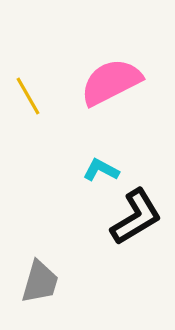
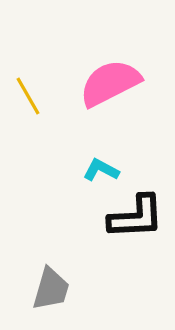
pink semicircle: moved 1 px left, 1 px down
black L-shape: rotated 28 degrees clockwise
gray trapezoid: moved 11 px right, 7 px down
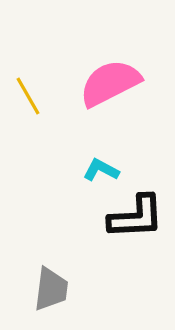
gray trapezoid: rotated 9 degrees counterclockwise
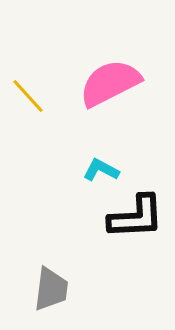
yellow line: rotated 12 degrees counterclockwise
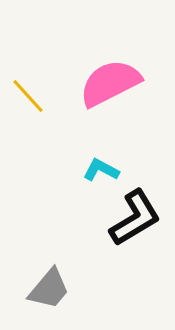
black L-shape: moved 1 px left, 1 px down; rotated 28 degrees counterclockwise
gray trapezoid: moved 2 px left; rotated 33 degrees clockwise
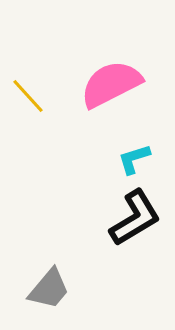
pink semicircle: moved 1 px right, 1 px down
cyan L-shape: moved 33 px right, 11 px up; rotated 45 degrees counterclockwise
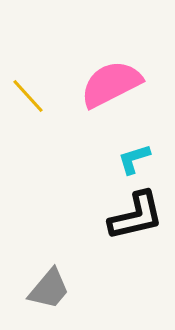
black L-shape: moved 1 px right, 2 px up; rotated 18 degrees clockwise
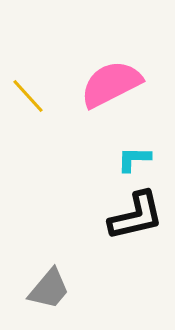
cyan L-shape: rotated 18 degrees clockwise
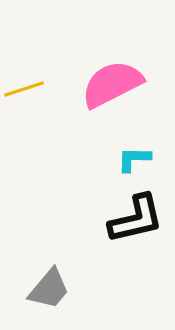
pink semicircle: moved 1 px right
yellow line: moved 4 px left, 7 px up; rotated 66 degrees counterclockwise
black L-shape: moved 3 px down
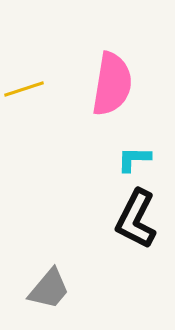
pink semicircle: rotated 126 degrees clockwise
black L-shape: rotated 130 degrees clockwise
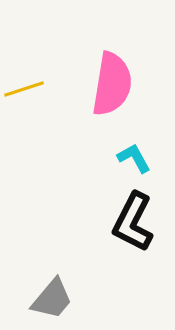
cyan L-shape: moved 1 px up; rotated 60 degrees clockwise
black L-shape: moved 3 px left, 3 px down
gray trapezoid: moved 3 px right, 10 px down
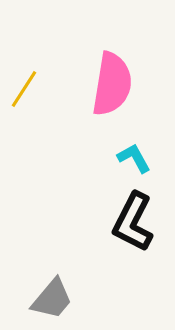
yellow line: rotated 39 degrees counterclockwise
